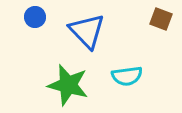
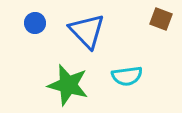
blue circle: moved 6 px down
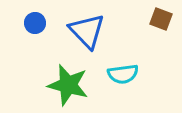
cyan semicircle: moved 4 px left, 2 px up
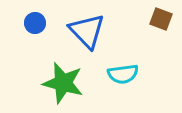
green star: moved 5 px left, 2 px up
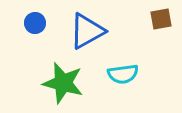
brown square: rotated 30 degrees counterclockwise
blue triangle: rotated 45 degrees clockwise
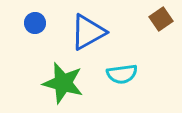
brown square: rotated 25 degrees counterclockwise
blue triangle: moved 1 px right, 1 px down
cyan semicircle: moved 1 px left
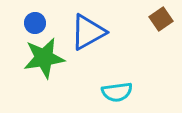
cyan semicircle: moved 5 px left, 18 px down
green star: moved 19 px left, 25 px up; rotated 24 degrees counterclockwise
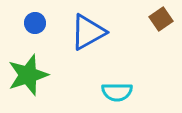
green star: moved 16 px left, 17 px down; rotated 9 degrees counterclockwise
cyan semicircle: rotated 8 degrees clockwise
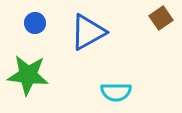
brown square: moved 1 px up
green star: rotated 24 degrees clockwise
cyan semicircle: moved 1 px left
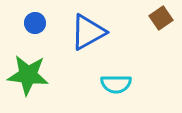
cyan semicircle: moved 8 px up
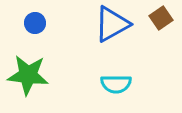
blue triangle: moved 24 px right, 8 px up
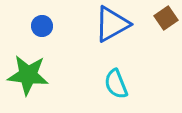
brown square: moved 5 px right
blue circle: moved 7 px right, 3 px down
cyan semicircle: rotated 68 degrees clockwise
